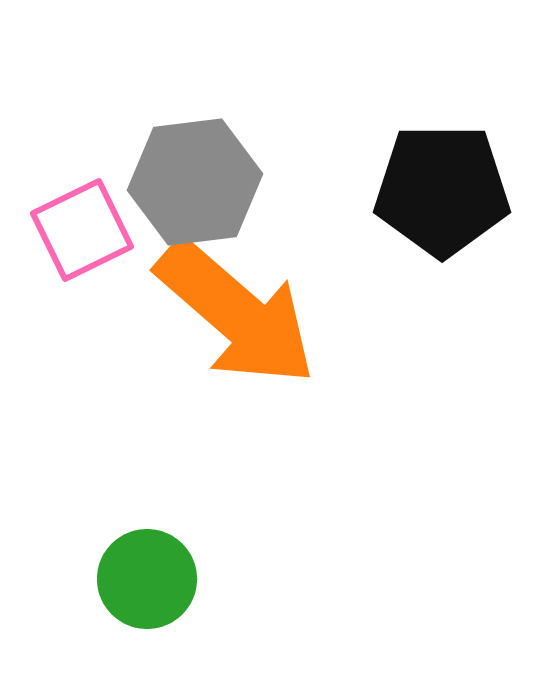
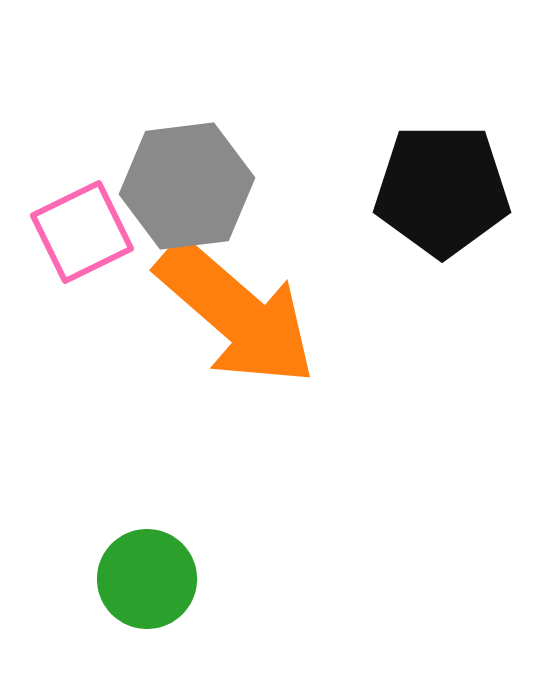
gray hexagon: moved 8 px left, 4 px down
pink square: moved 2 px down
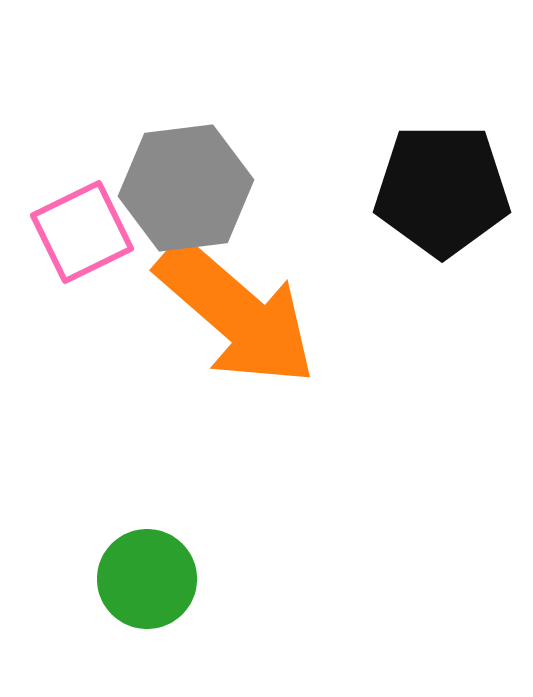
gray hexagon: moved 1 px left, 2 px down
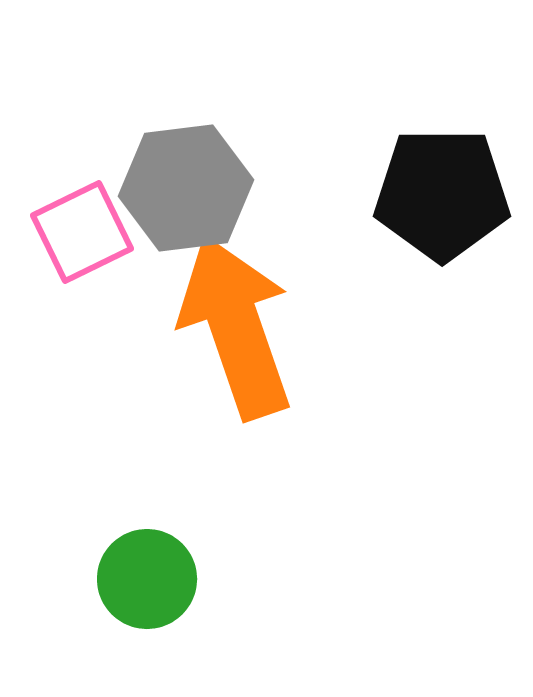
black pentagon: moved 4 px down
orange arrow: moved 14 px down; rotated 150 degrees counterclockwise
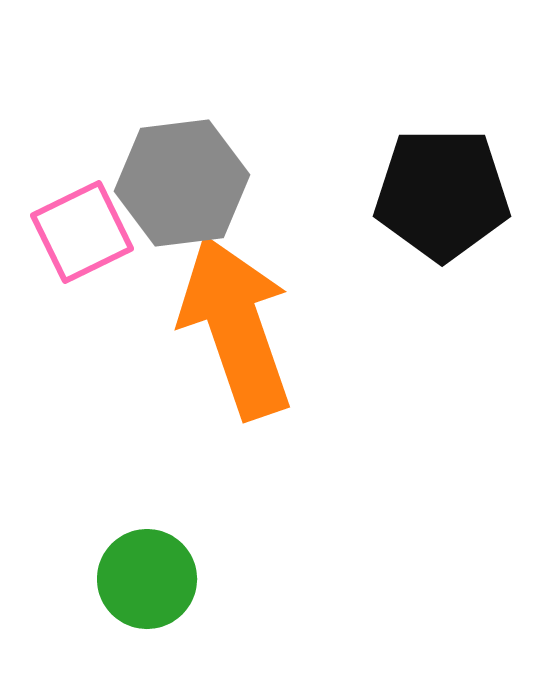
gray hexagon: moved 4 px left, 5 px up
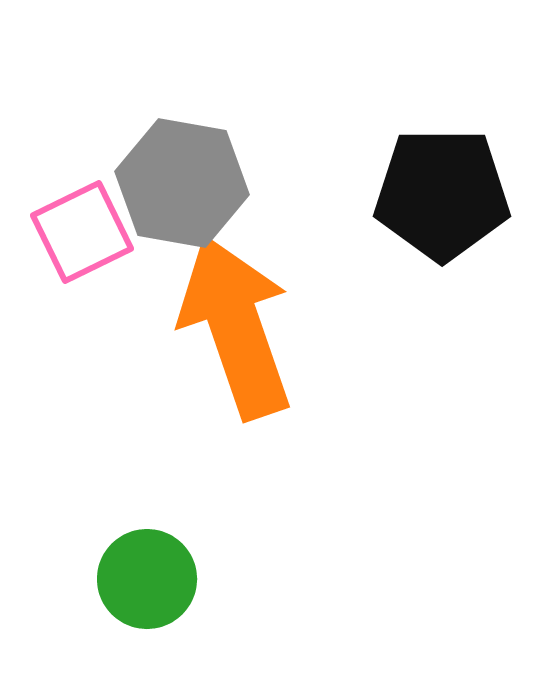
gray hexagon: rotated 17 degrees clockwise
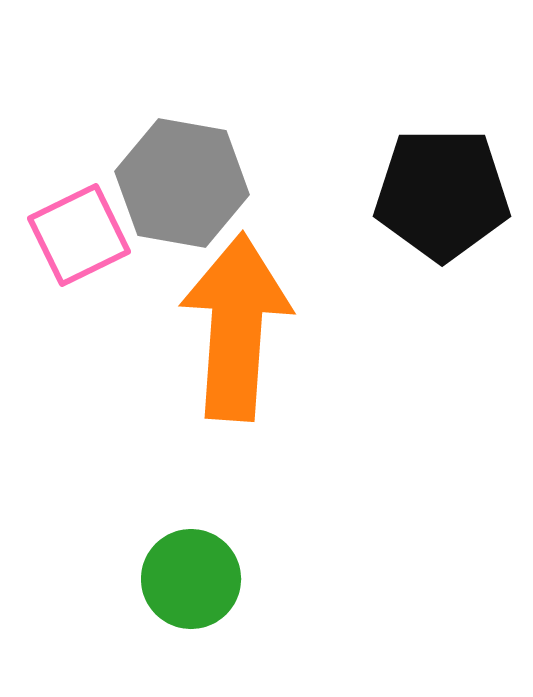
pink square: moved 3 px left, 3 px down
orange arrow: rotated 23 degrees clockwise
green circle: moved 44 px right
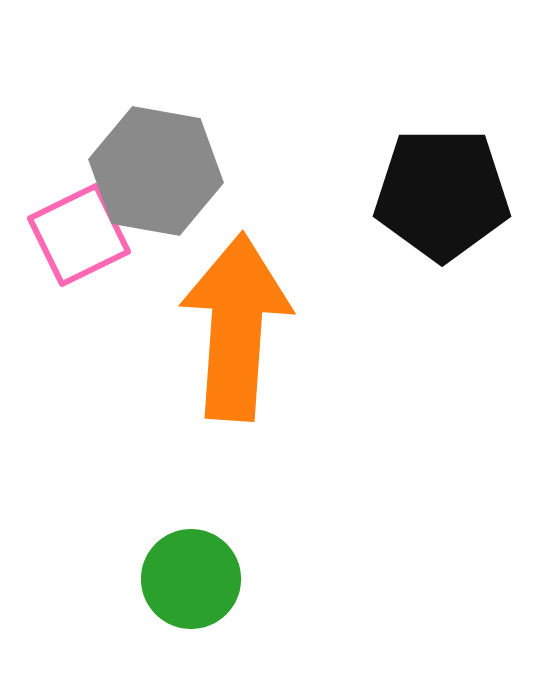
gray hexagon: moved 26 px left, 12 px up
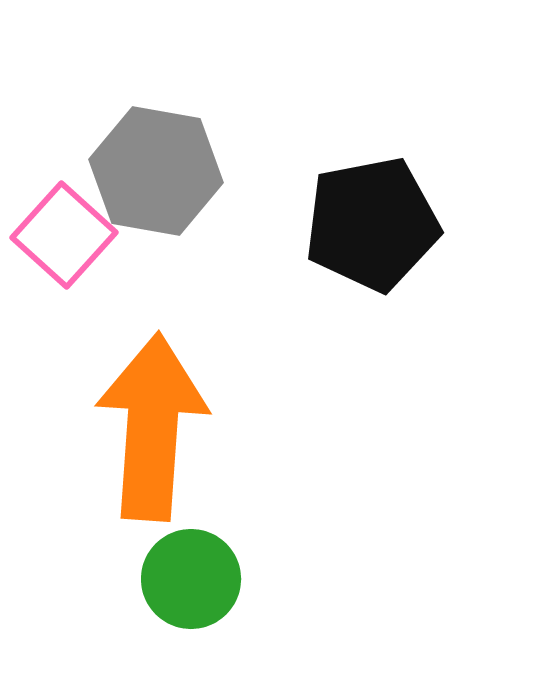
black pentagon: moved 70 px left, 30 px down; rotated 11 degrees counterclockwise
pink square: moved 15 px left; rotated 22 degrees counterclockwise
orange arrow: moved 84 px left, 100 px down
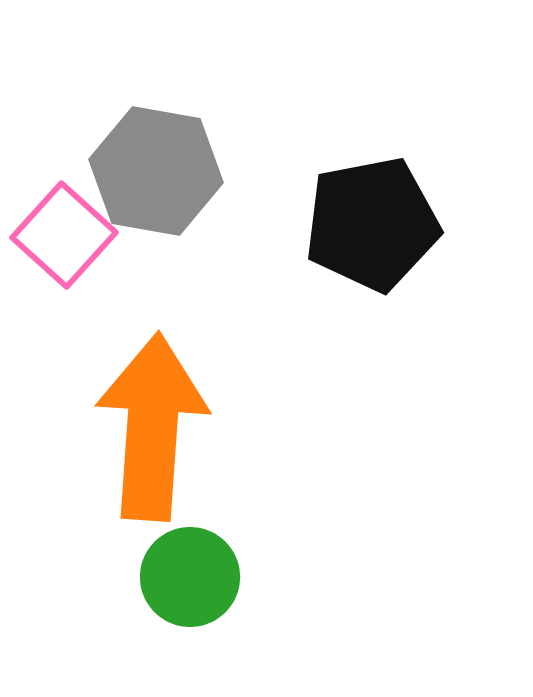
green circle: moved 1 px left, 2 px up
